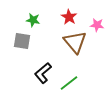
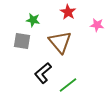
red star: moved 1 px left, 5 px up
brown triangle: moved 15 px left
green line: moved 1 px left, 2 px down
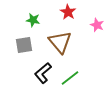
pink star: rotated 16 degrees clockwise
gray square: moved 2 px right, 4 px down; rotated 18 degrees counterclockwise
green line: moved 2 px right, 7 px up
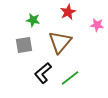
red star: rotated 14 degrees clockwise
pink star: rotated 16 degrees counterclockwise
brown triangle: rotated 20 degrees clockwise
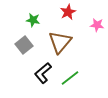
gray square: rotated 30 degrees counterclockwise
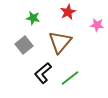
green star: moved 2 px up
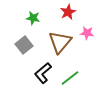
pink star: moved 10 px left, 8 px down
